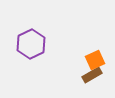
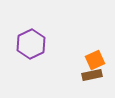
brown rectangle: rotated 18 degrees clockwise
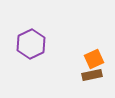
orange square: moved 1 px left, 1 px up
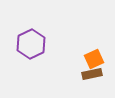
brown rectangle: moved 1 px up
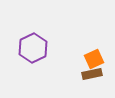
purple hexagon: moved 2 px right, 4 px down
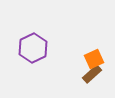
brown rectangle: rotated 30 degrees counterclockwise
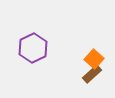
orange square: rotated 24 degrees counterclockwise
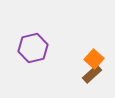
purple hexagon: rotated 12 degrees clockwise
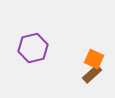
orange square: rotated 18 degrees counterclockwise
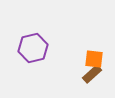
orange square: rotated 18 degrees counterclockwise
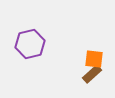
purple hexagon: moved 3 px left, 4 px up
